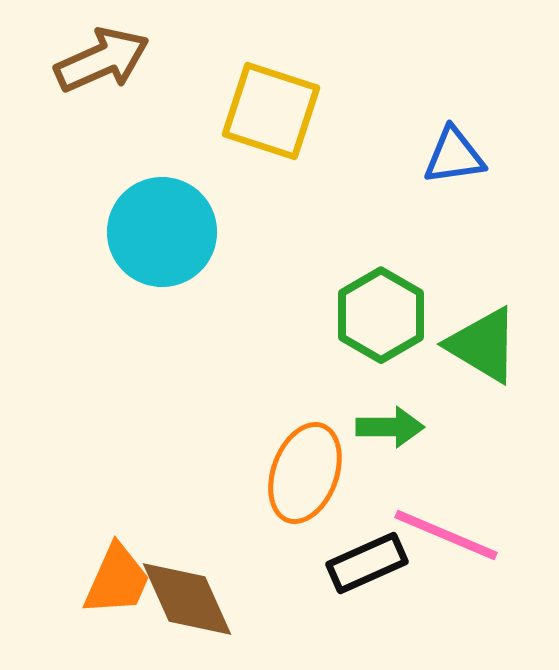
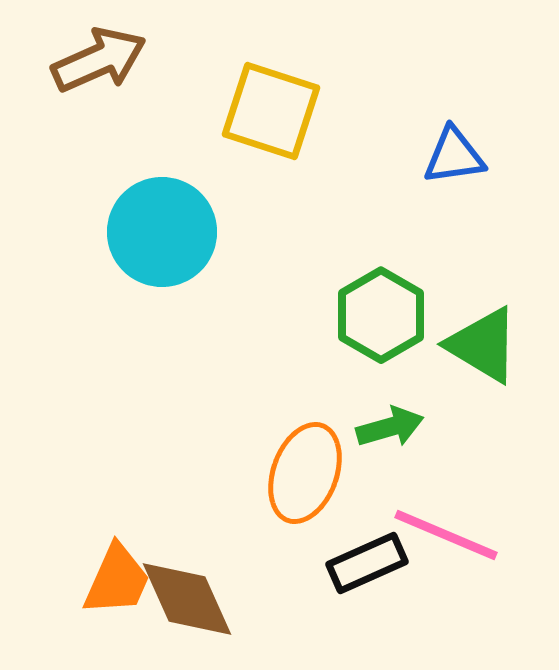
brown arrow: moved 3 px left
green arrow: rotated 16 degrees counterclockwise
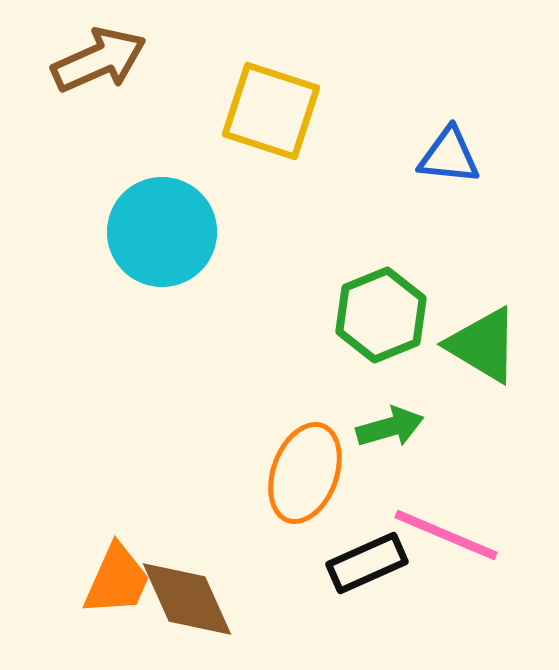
blue triangle: moved 5 px left; rotated 14 degrees clockwise
green hexagon: rotated 8 degrees clockwise
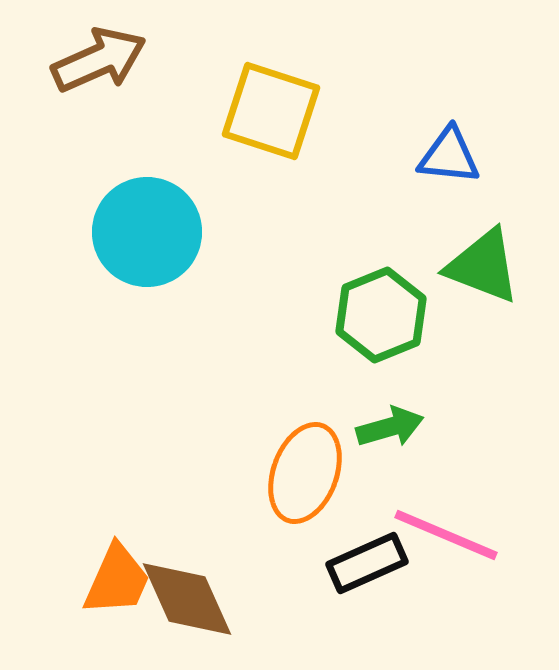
cyan circle: moved 15 px left
green triangle: moved 79 px up; rotated 10 degrees counterclockwise
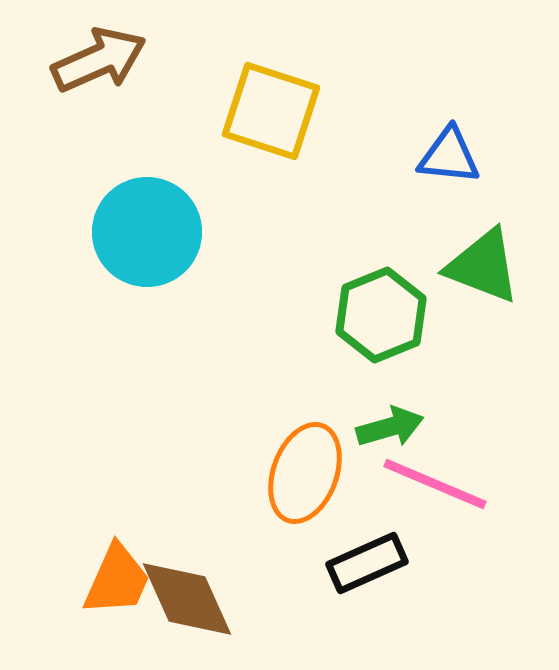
pink line: moved 11 px left, 51 px up
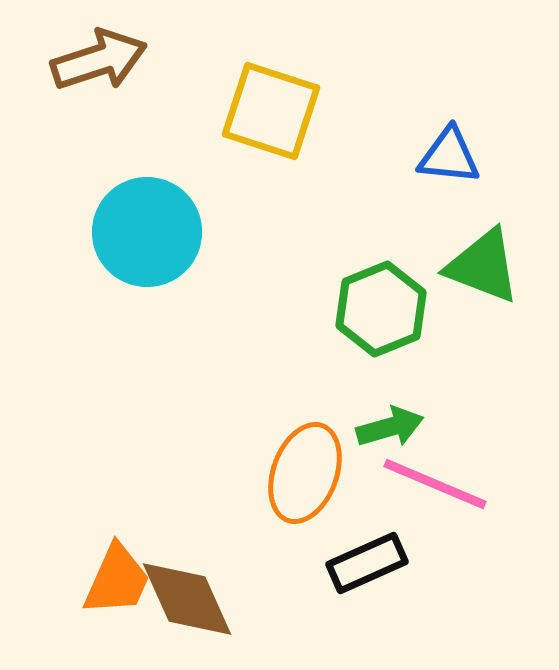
brown arrow: rotated 6 degrees clockwise
green hexagon: moved 6 px up
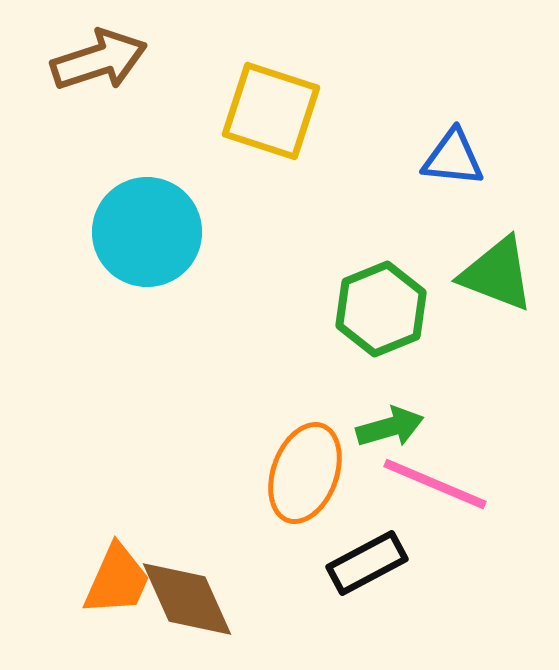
blue triangle: moved 4 px right, 2 px down
green triangle: moved 14 px right, 8 px down
black rectangle: rotated 4 degrees counterclockwise
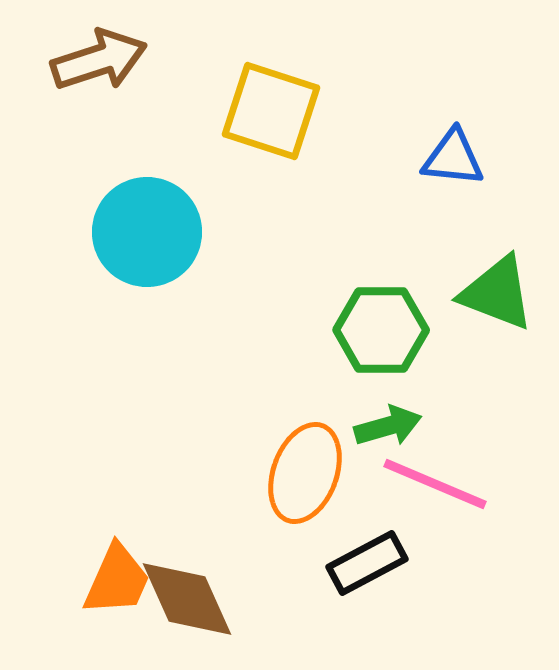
green triangle: moved 19 px down
green hexagon: moved 21 px down; rotated 22 degrees clockwise
green arrow: moved 2 px left, 1 px up
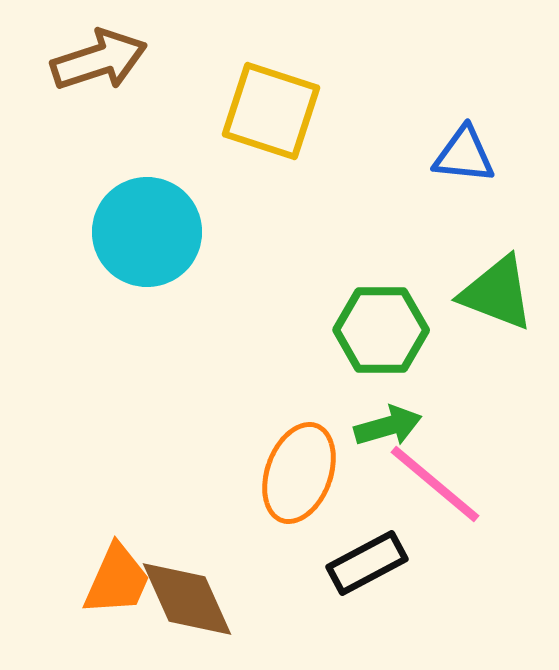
blue triangle: moved 11 px right, 3 px up
orange ellipse: moved 6 px left
pink line: rotated 17 degrees clockwise
